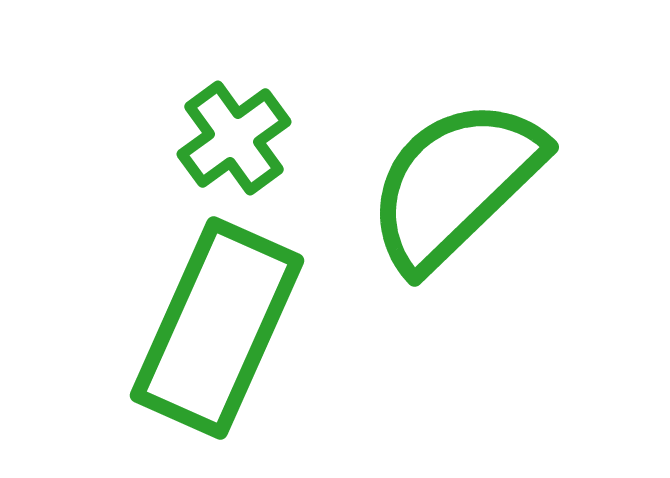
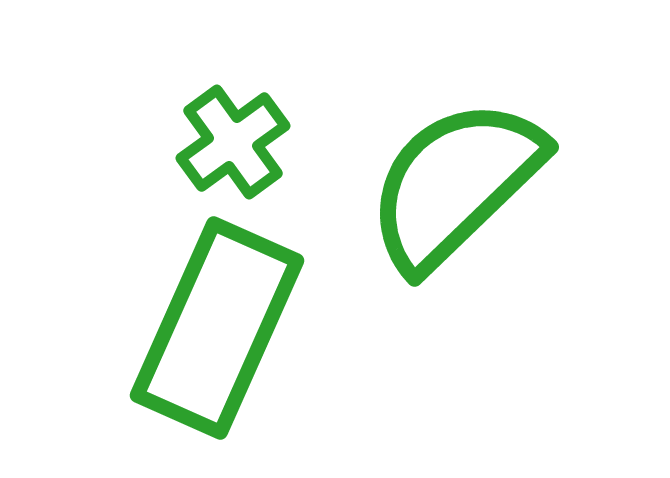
green cross: moved 1 px left, 4 px down
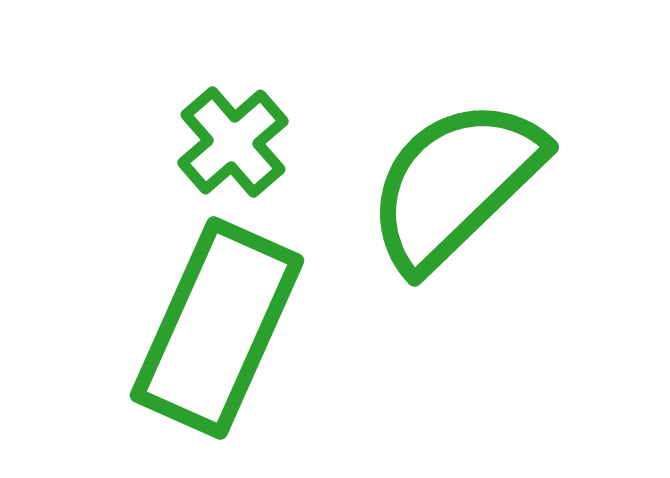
green cross: rotated 5 degrees counterclockwise
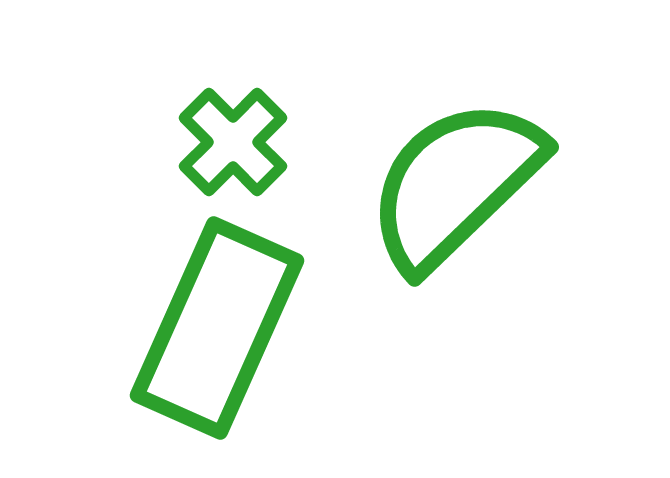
green cross: rotated 4 degrees counterclockwise
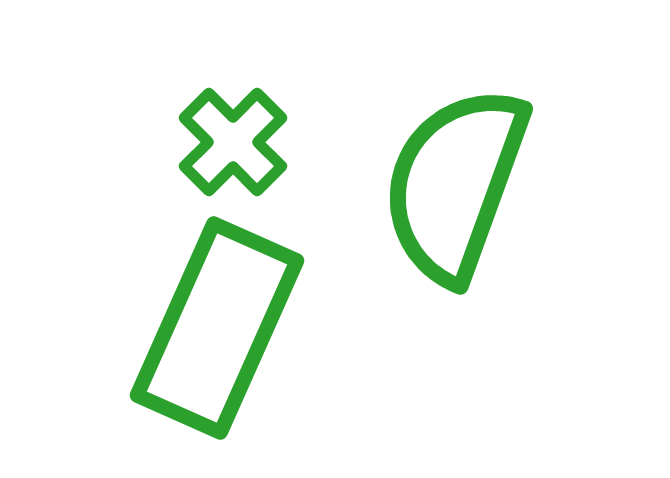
green semicircle: rotated 26 degrees counterclockwise
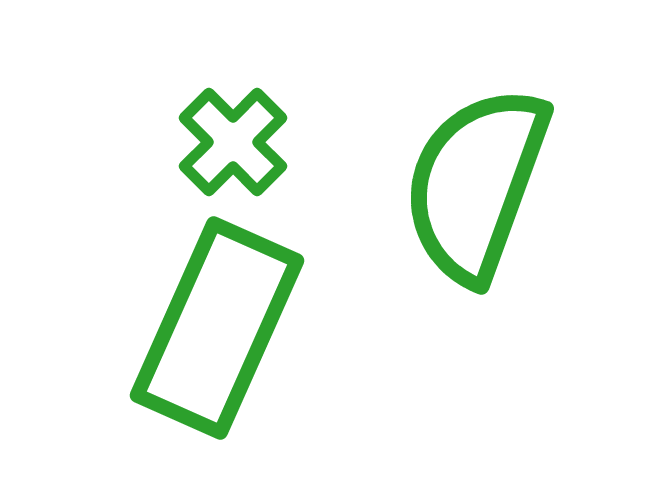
green semicircle: moved 21 px right
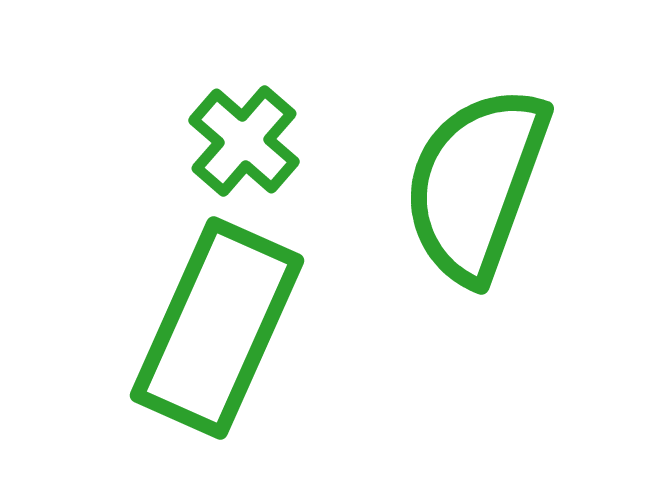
green cross: moved 11 px right, 1 px up; rotated 4 degrees counterclockwise
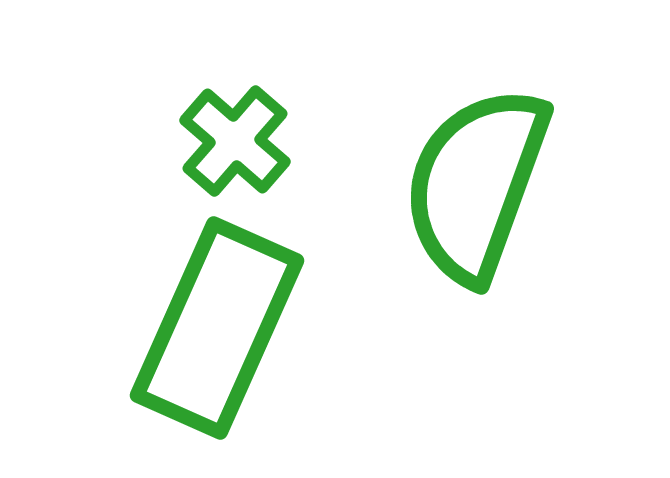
green cross: moved 9 px left
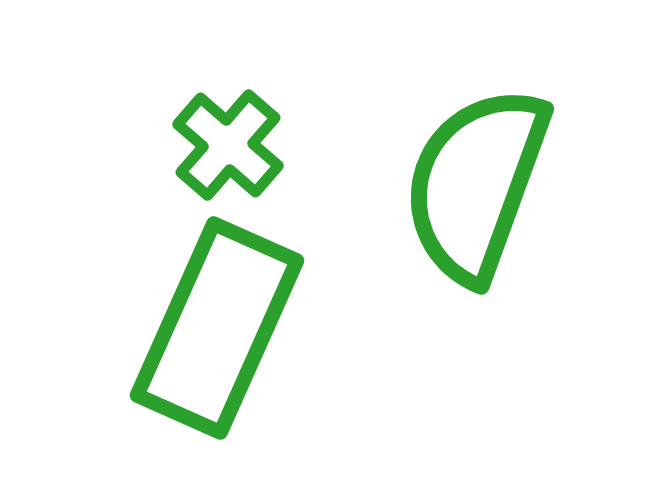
green cross: moved 7 px left, 4 px down
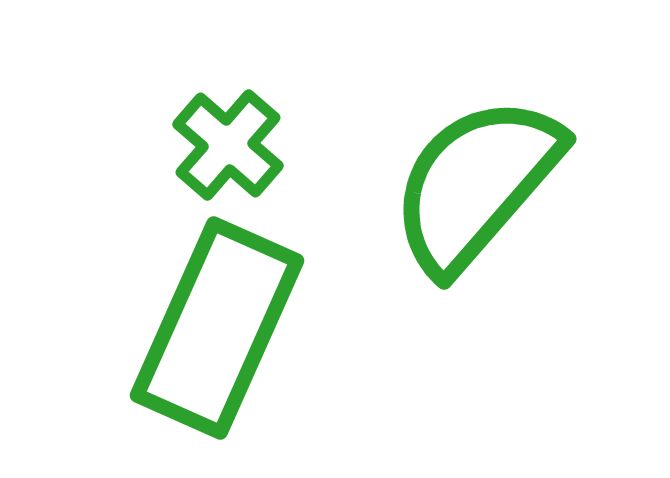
green semicircle: rotated 21 degrees clockwise
